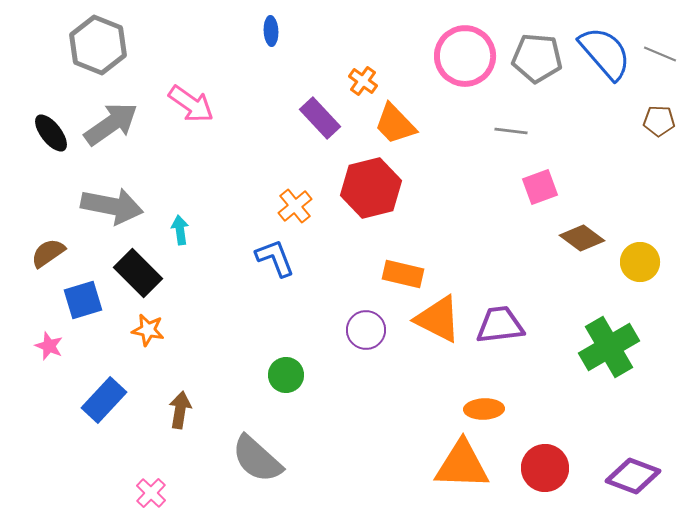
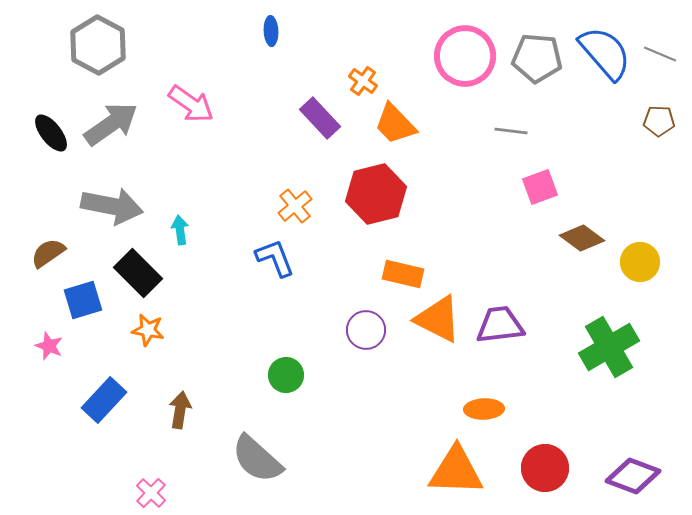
gray hexagon at (98, 45): rotated 6 degrees clockwise
red hexagon at (371, 188): moved 5 px right, 6 px down
orange triangle at (462, 465): moved 6 px left, 6 px down
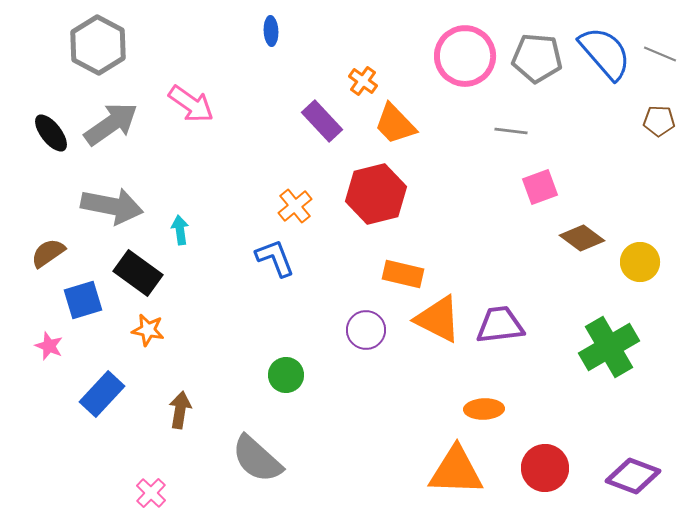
purple rectangle at (320, 118): moved 2 px right, 3 px down
black rectangle at (138, 273): rotated 9 degrees counterclockwise
blue rectangle at (104, 400): moved 2 px left, 6 px up
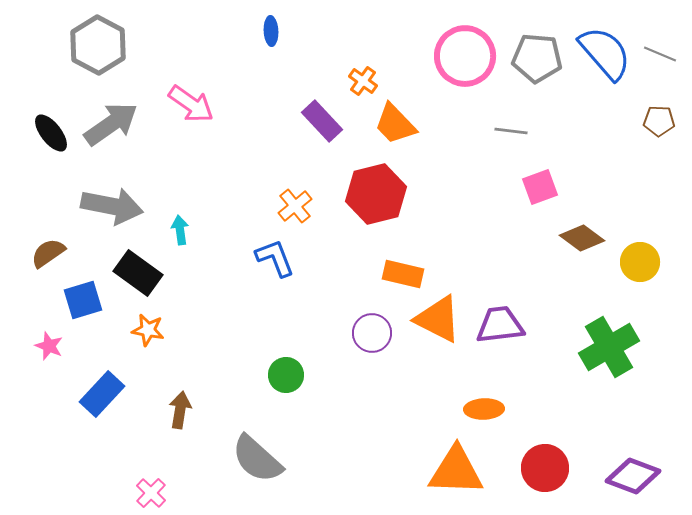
purple circle at (366, 330): moved 6 px right, 3 px down
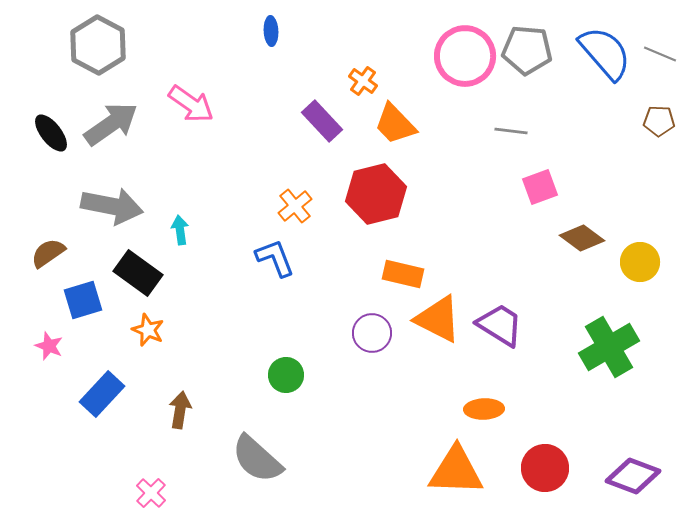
gray pentagon at (537, 58): moved 10 px left, 8 px up
purple trapezoid at (500, 325): rotated 39 degrees clockwise
orange star at (148, 330): rotated 12 degrees clockwise
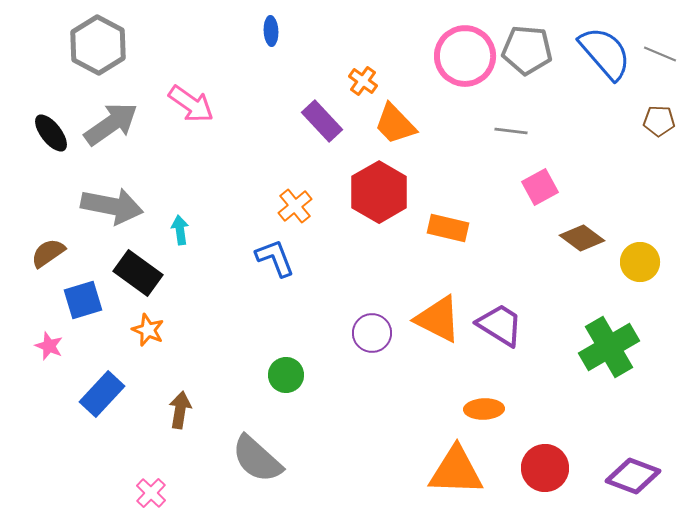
pink square at (540, 187): rotated 9 degrees counterclockwise
red hexagon at (376, 194): moved 3 px right, 2 px up; rotated 16 degrees counterclockwise
orange rectangle at (403, 274): moved 45 px right, 46 px up
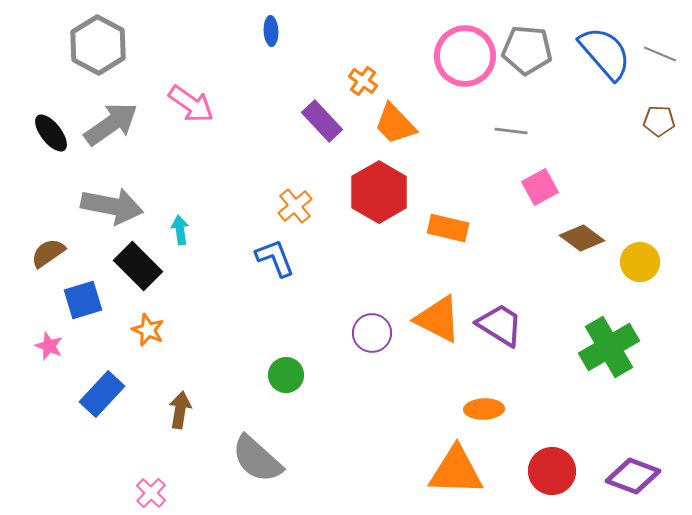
black rectangle at (138, 273): moved 7 px up; rotated 9 degrees clockwise
red circle at (545, 468): moved 7 px right, 3 px down
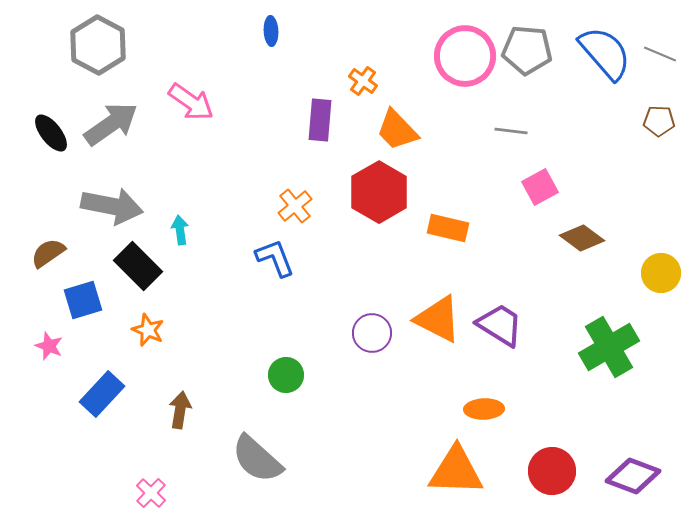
pink arrow at (191, 104): moved 2 px up
purple rectangle at (322, 121): moved 2 px left, 1 px up; rotated 48 degrees clockwise
orange trapezoid at (395, 124): moved 2 px right, 6 px down
yellow circle at (640, 262): moved 21 px right, 11 px down
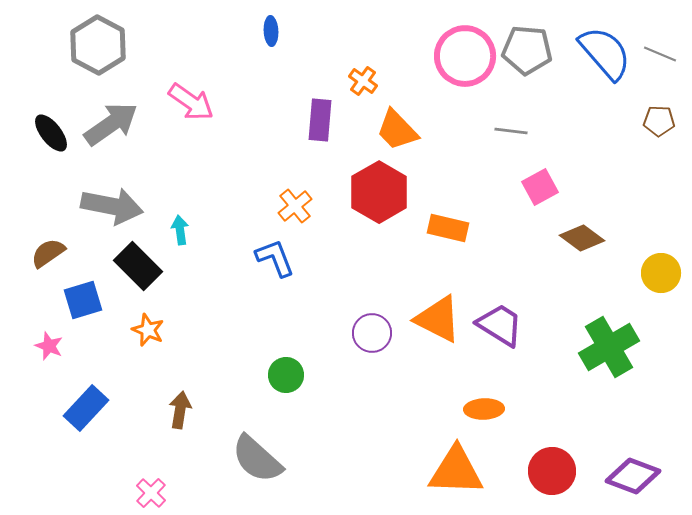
blue rectangle at (102, 394): moved 16 px left, 14 px down
